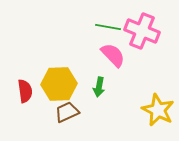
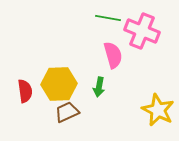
green line: moved 9 px up
pink semicircle: rotated 28 degrees clockwise
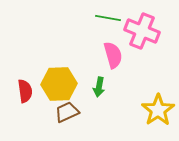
yellow star: rotated 12 degrees clockwise
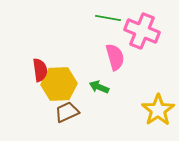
pink semicircle: moved 2 px right, 2 px down
green arrow: rotated 102 degrees clockwise
red semicircle: moved 15 px right, 21 px up
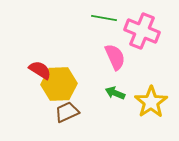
green line: moved 4 px left
pink semicircle: rotated 8 degrees counterclockwise
red semicircle: rotated 50 degrees counterclockwise
green arrow: moved 16 px right, 6 px down
yellow star: moved 7 px left, 8 px up
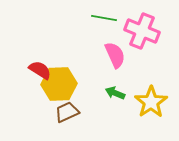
pink semicircle: moved 2 px up
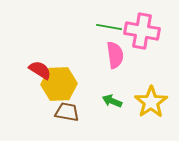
green line: moved 5 px right, 9 px down
pink cross: rotated 12 degrees counterclockwise
pink semicircle: rotated 16 degrees clockwise
green arrow: moved 3 px left, 8 px down
brown trapezoid: rotated 35 degrees clockwise
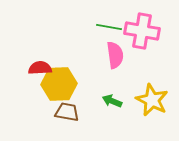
red semicircle: moved 2 px up; rotated 35 degrees counterclockwise
yellow star: moved 1 px right, 2 px up; rotated 12 degrees counterclockwise
